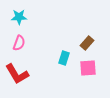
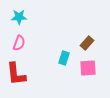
red L-shape: moved 1 px left; rotated 25 degrees clockwise
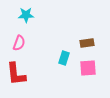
cyan star: moved 7 px right, 2 px up
brown rectangle: rotated 40 degrees clockwise
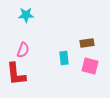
pink semicircle: moved 4 px right, 7 px down
cyan rectangle: rotated 24 degrees counterclockwise
pink square: moved 2 px right, 2 px up; rotated 18 degrees clockwise
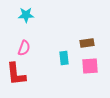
pink semicircle: moved 1 px right, 2 px up
pink square: rotated 18 degrees counterclockwise
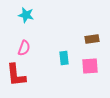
cyan star: rotated 14 degrees clockwise
brown rectangle: moved 5 px right, 4 px up
red L-shape: moved 1 px down
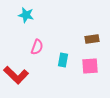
pink semicircle: moved 13 px right, 1 px up
cyan rectangle: moved 1 px left, 2 px down; rotated 16 degrees clockwise
red L-shape: rotated 40 degrees counterclockwise
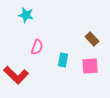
brown rectangle: rotated 56 degrees clockwise
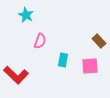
cyan star: rotated 14 degrees clockwise
brown rectangle: moved 7 px right, 2 px down
pink semicircle: moved 3 px right, 6 px up
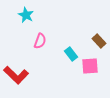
cyan rectangle: moved 8 px right, 6 px up; rotated 48 degrees counterclockwise
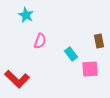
brown rectangle: rotated 32 degrees clockwise
pink square: moved 3 px down
red L-shape: moved 1 px right, 4 px down
